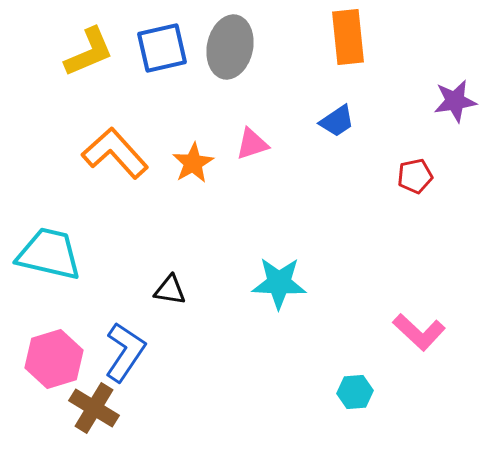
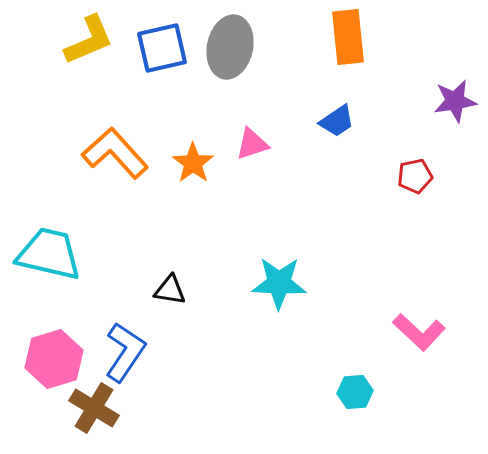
yellow L-shape: moved 12 px up
orange star: rotated 6 degrees counterclockwise
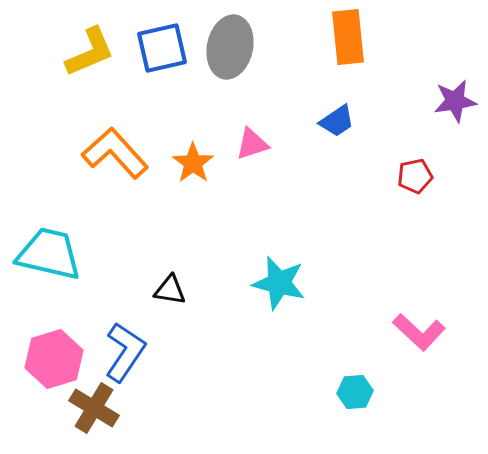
yellow L-shape: moved 1 px right, 12 px down
cyan star: rotated 12 degrees clockwise
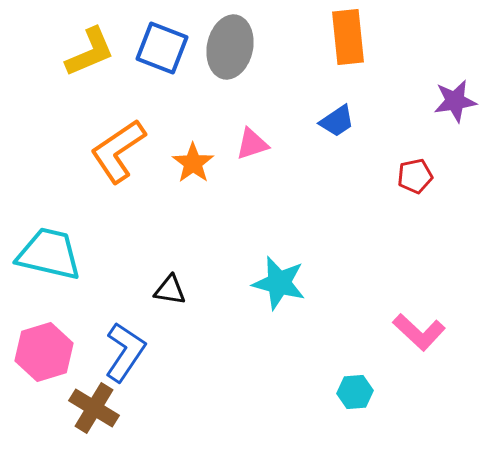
blue square: rotated 34 degrees clockwise
orange L-shape: moved 3 px right, 2 px up; rotated 82 degrees counterclockwise
pink hexagon: moved 10 px left, 7 px up
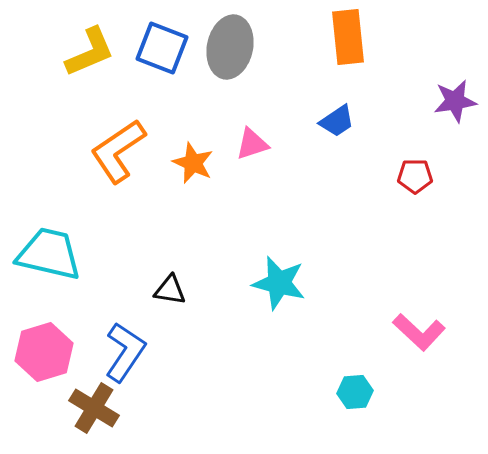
orange star: rotated 12 degrees counterclockwise
red pentagon: rotated 12 degrees clockwise
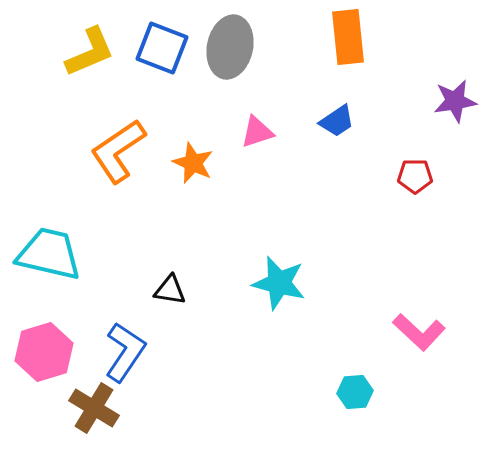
pink triangle: moved 5 px right, 12 px up
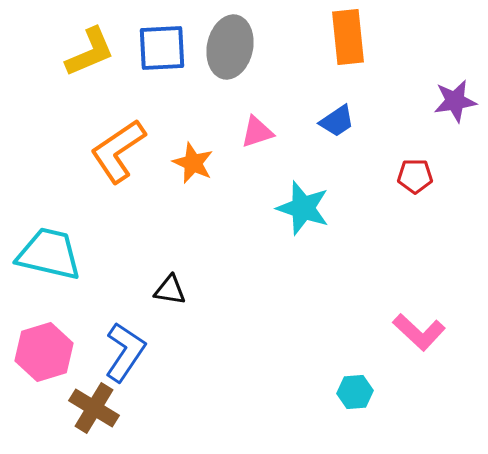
blue square: rotated 24 degrees counterclockwise
cyan star: moved 24 px right, 75 px up; rotated 4 degrees clockwise
